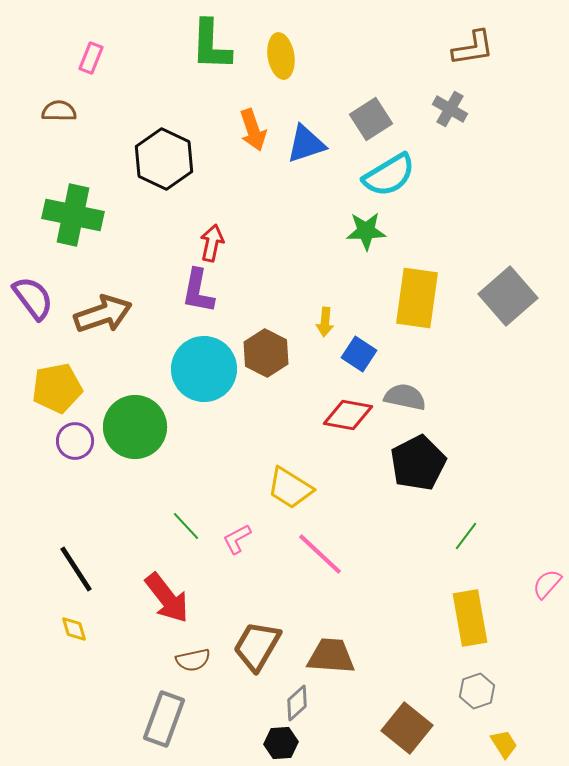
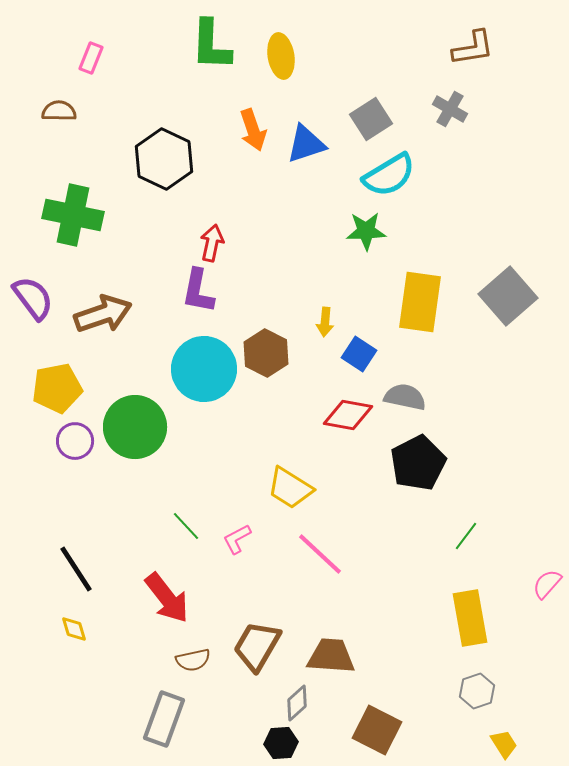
yellow rectangle at (417, 298): moved 3 px right, 4 px down
brown square at (407, 728): moved 30 px left, 2 px down; rotated 12 degrees counterclockwise
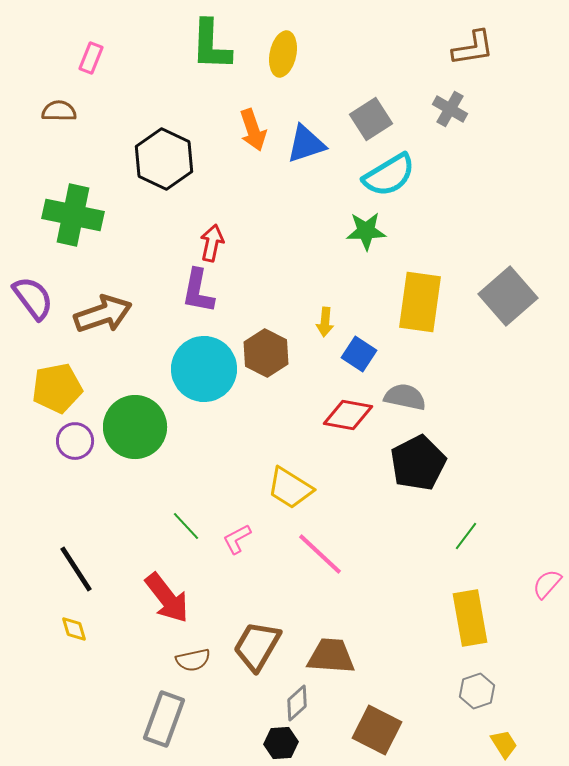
yellow ellipse at (281, 56): moved 2 px right, 2 px up; rotated 21 degrees clockwise
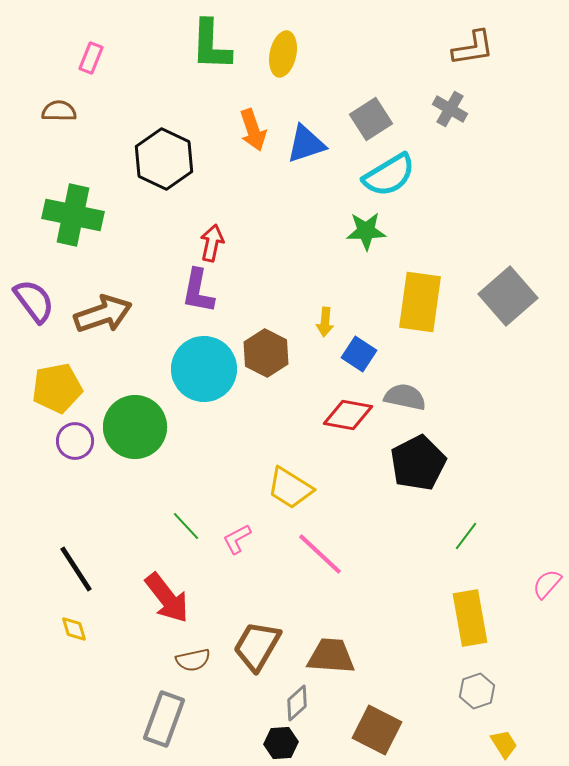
purple semicircle at (33, 298): moved 1 px right, 3 px down
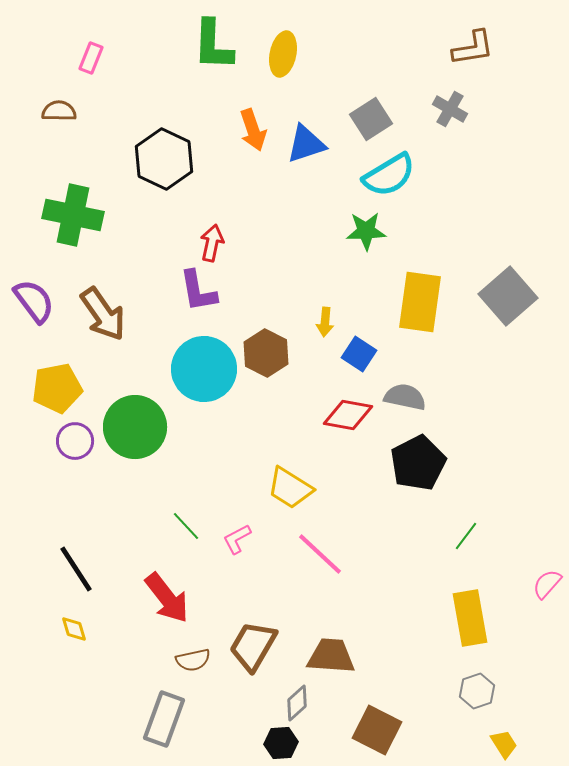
green L-shape at (211, 45): moved 2 px right
purple L-shape at (198, 291): rotated 21 degrees counterclockwise
brown arrow at (103, 314): rotated 74 degrees clockwise
brown trapezoid at (257, 646): moved 4 px left
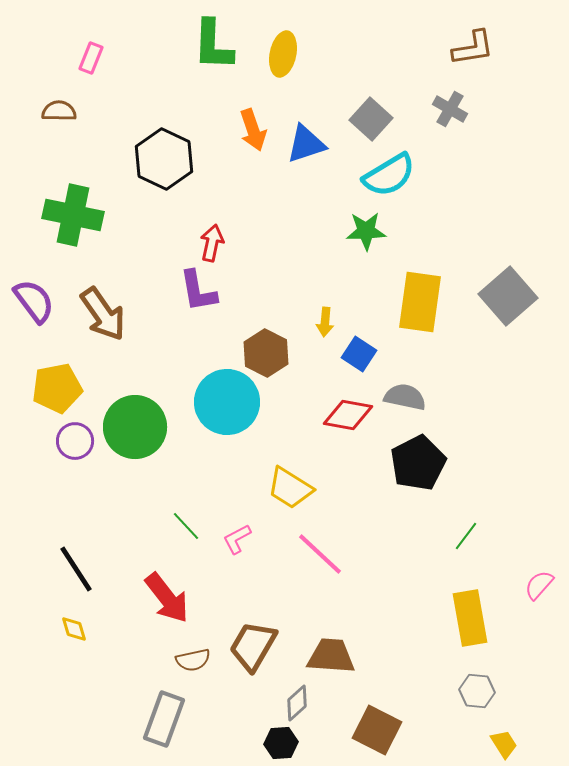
gray square at (371, 119): rotated 15 degrees counterclockwise
cyan circle at (204, 369): moved 23 px right, 33 px down
pink semicircle at (547, 584): moved 8 px left, 1 px down
gray hexagon at (477, 691): rotated 24 degrees clockwise
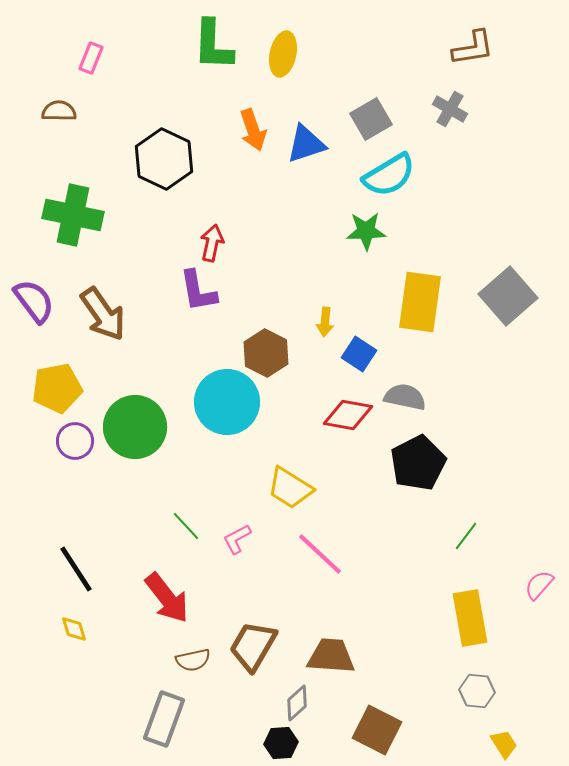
gray square at (371, 119): rotated 18 degrees clockwise
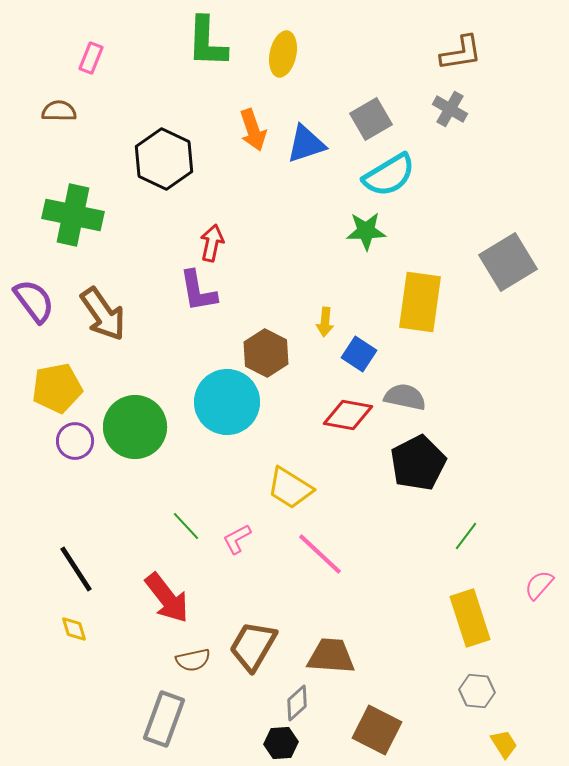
green L-shape at (213, 45): moved 6 px left, 3 px up
brown L-shape at (473, 48): moved 12 px left, 5 px down
gray square at (508, 296): moved 34 px up; rotated 10 degrees clockwise
yellow rectangle at (470, 618): rotated 8 degrees counterclockwise
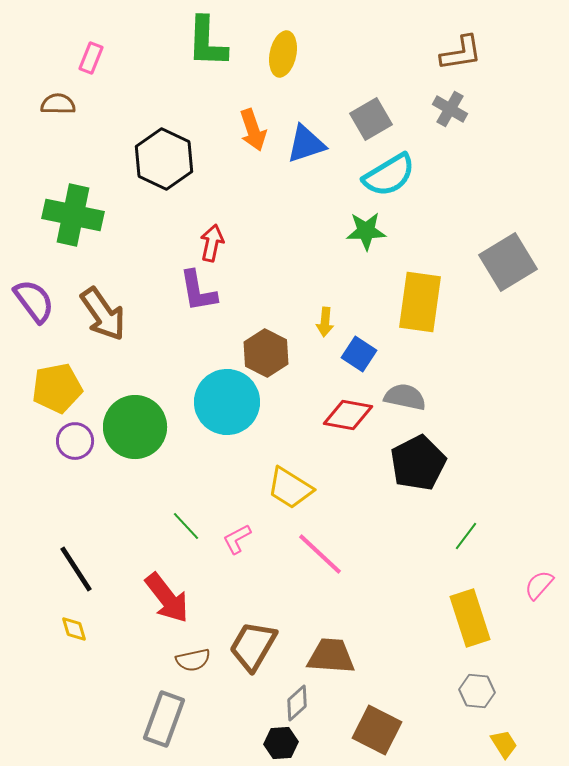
brown semicircle at (59, 111): moved 1 px left, 7 px up
